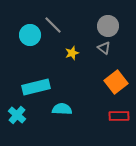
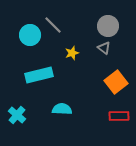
cyan rectangle: moved 3 px right, 12 px up
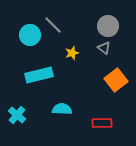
orange square: moved 2 px up
red rectangle: moved 17 px left, 7 px down
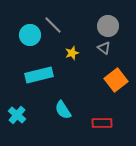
cyan semicircle: moved 1 px right, 1 px down; rotated 126 degrees counterclockwise
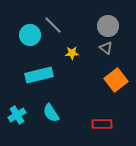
gray triangle: moved 2 px right
yellow star: rotated 16 degrees clockwise
cyan semicircle: moved 12 px left, 3 px down
cyan cross: rotated 18 degrees clockwise
red rectangle: moved 1 px down
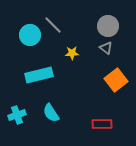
cyan cross: rotated 12 degrees clockwise
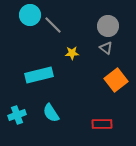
cyan circle: moved 20 px up
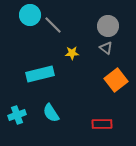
cyan rectangle: moved 1 px right, 1 px up
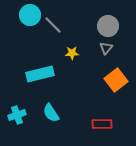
gray triangle: rotated 32 degrees clockwise
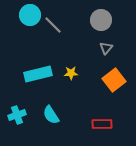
gray circle: moved 7 px left, 6 px up
yellow star: moved 1 px left, 20 px down
cyan rectangle: moved 2 px left
orange square: moved 2 px left
cyan semicircle: moved 2 px down
